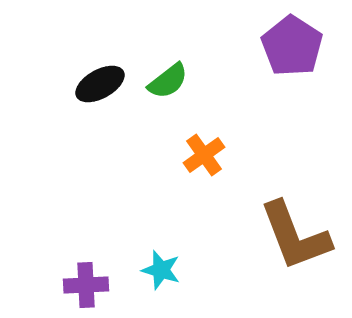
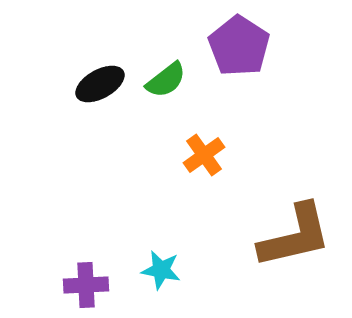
purple pentagon: moved 53 px left
green semicircle: moved 2 px left, 1 px up
brown L-shape: rotated 82 degrees counterclockwise
cyan star: rotated 6 degrees counterclockwise
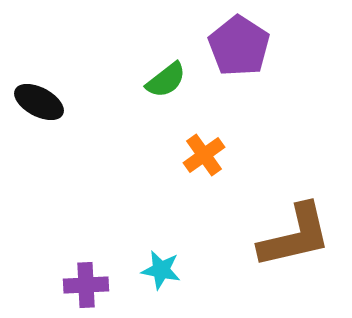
black ellipse: moved 61 px left, 18 px down; rotated 57 degrees clockwise
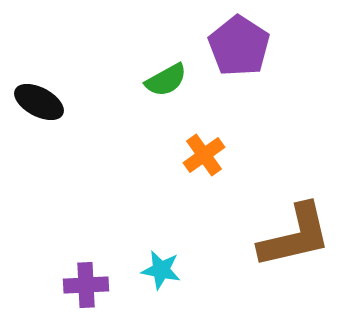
green semicircle: rotated 9 degrees clockwise
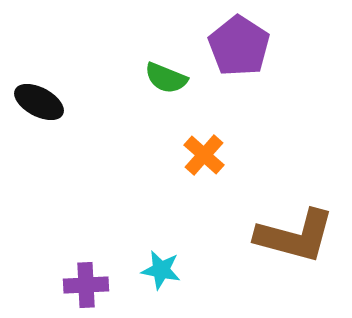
green semicircle: moved 2 px up; rotated 51 degrees clockwise
orange cross: rotated 12 degrees counterclockwise
brown L-shape: rotated 28 degrees clockwise
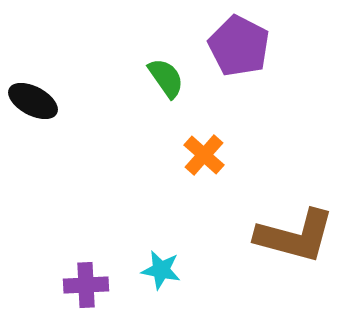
purple pentagon: rotated 6 degrees counterclockwise
green semicircle: rotated 147 degrees counterclockwise
black ellipse: moved 6 px left, 1 px up
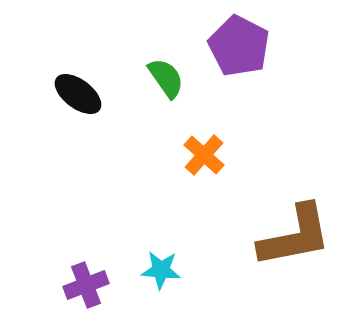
black ellipse: moved 45 px right, 7 px up; rotated 9 degrees clockwise
brown L-shape: rotated 26 degrees counterclockwise
cyan star: rotated 6 degrees counterclockwise
purple cross: rotated 18 degrees counterclockwise
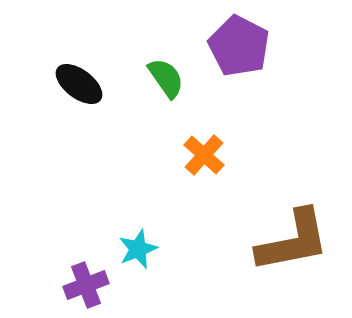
black ellipse: moved 1 px right, 10 px up
brown L-shape: moved 2 px left, 5 px down
cyan star: moved 23 px left, 21 px up; rotated 27 degrees counterclockwise
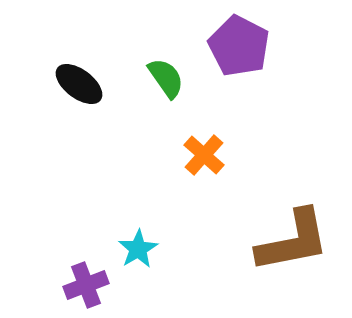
cyan star: rotated 9 degrees counterclockwise
